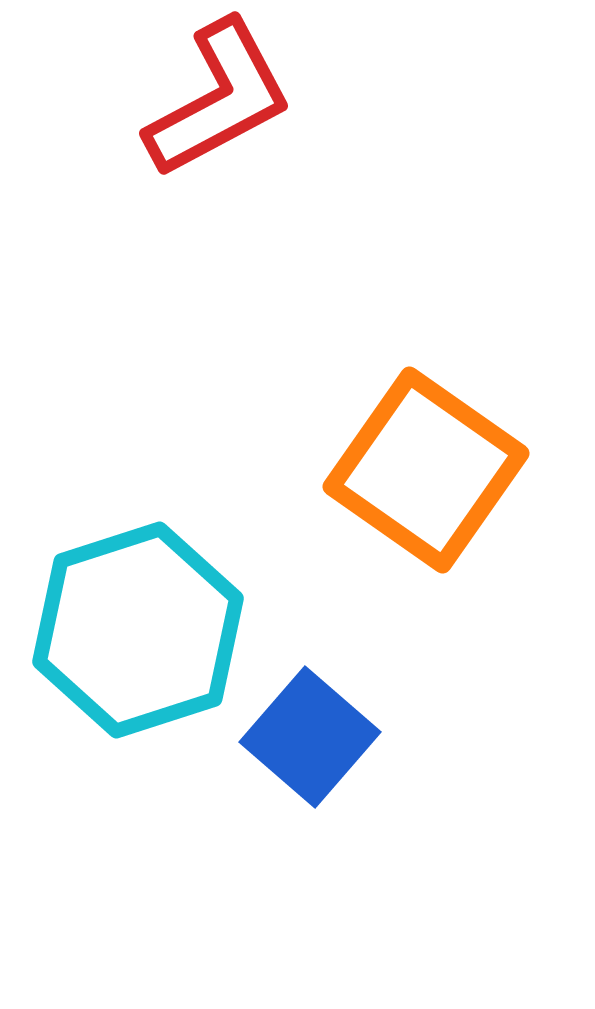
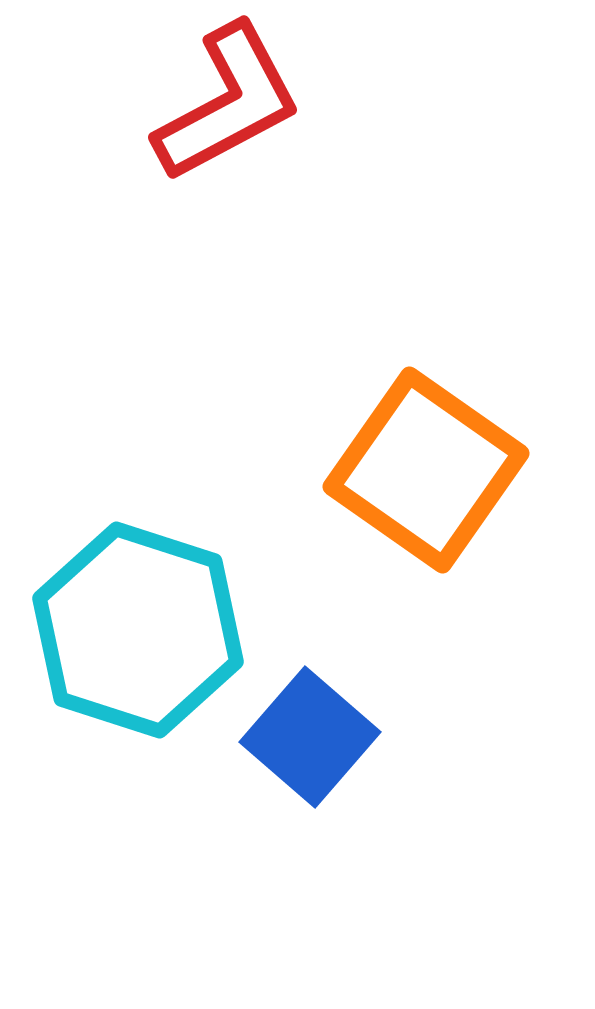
red L-shape: moved 9 px right, 4 px down
cyan hexagon: rotated 24 degrees counterclockwise
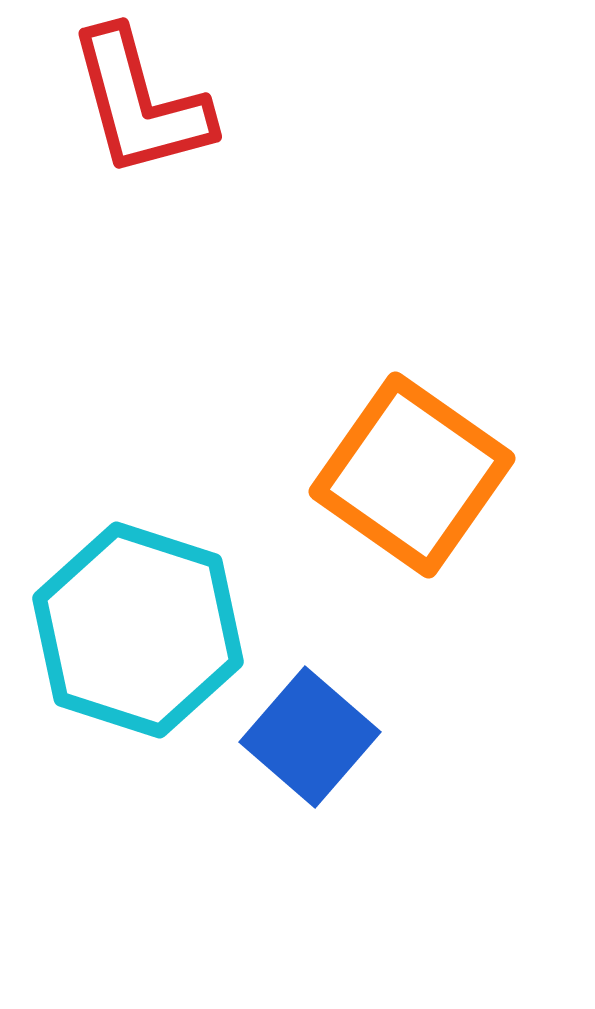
red L-shape: moved 88 px left; rotated 103 degrees clockwise
orange square: moved 14 px left, 5 px down
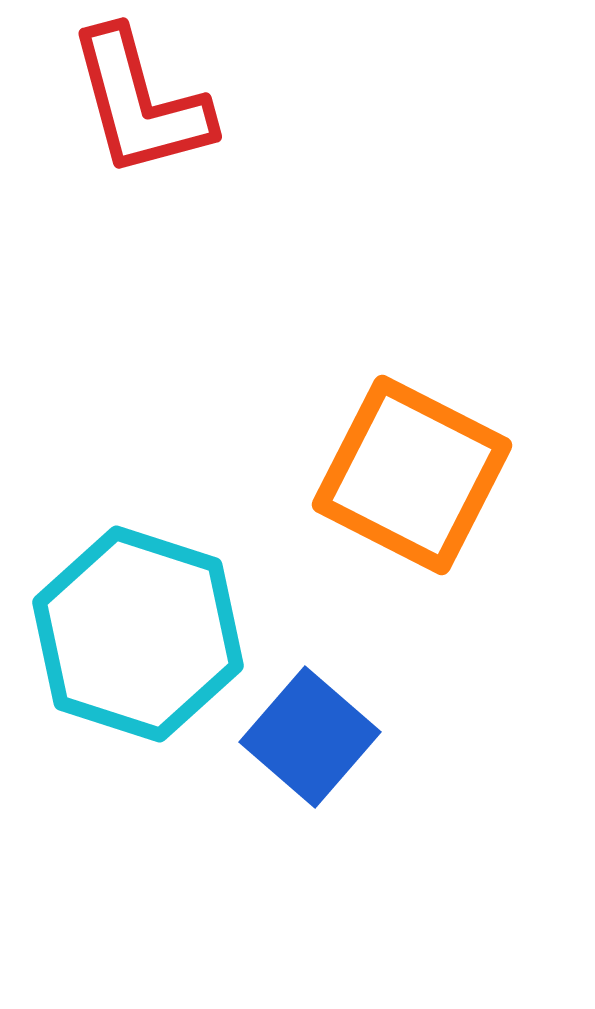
orange square: rotated 8 degrees counterclockwise
cyan hexagon: moved 4 px down
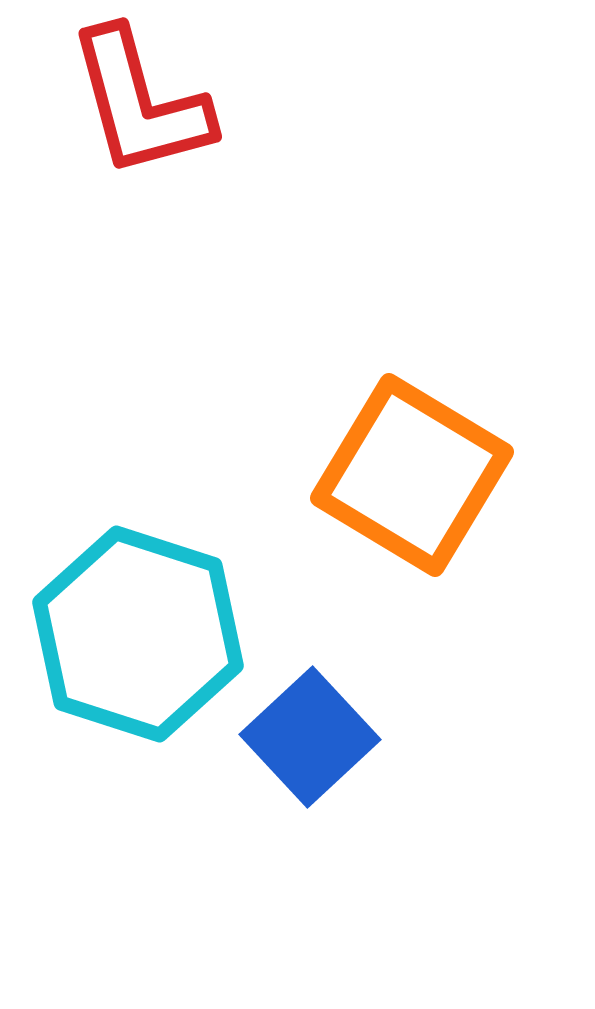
orange square: rotated 4 degrees clockwise
blue square: rotated 6 degrees clockwise
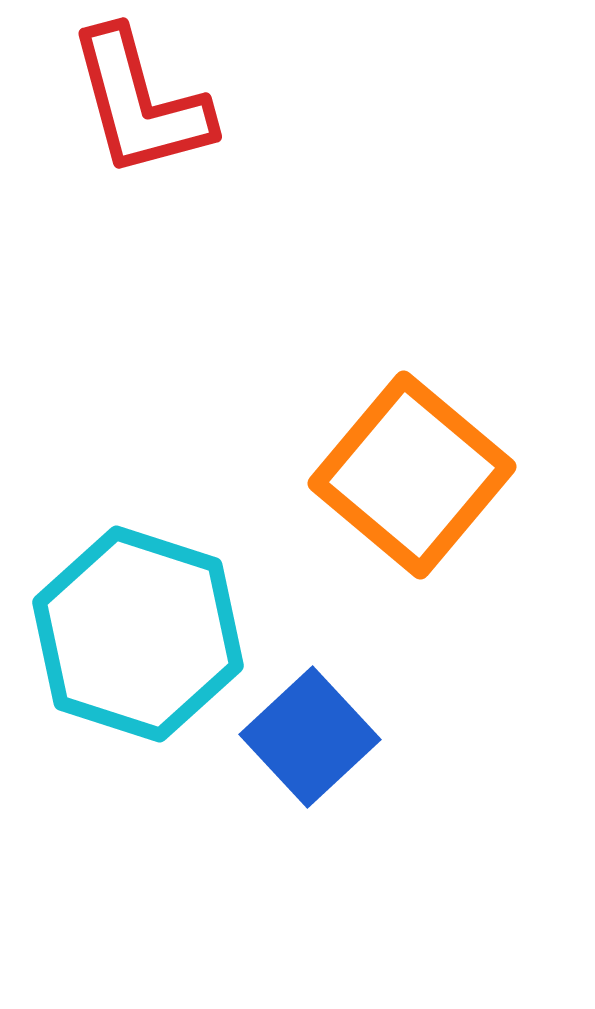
orange square: rotated 9 degrees clockwise
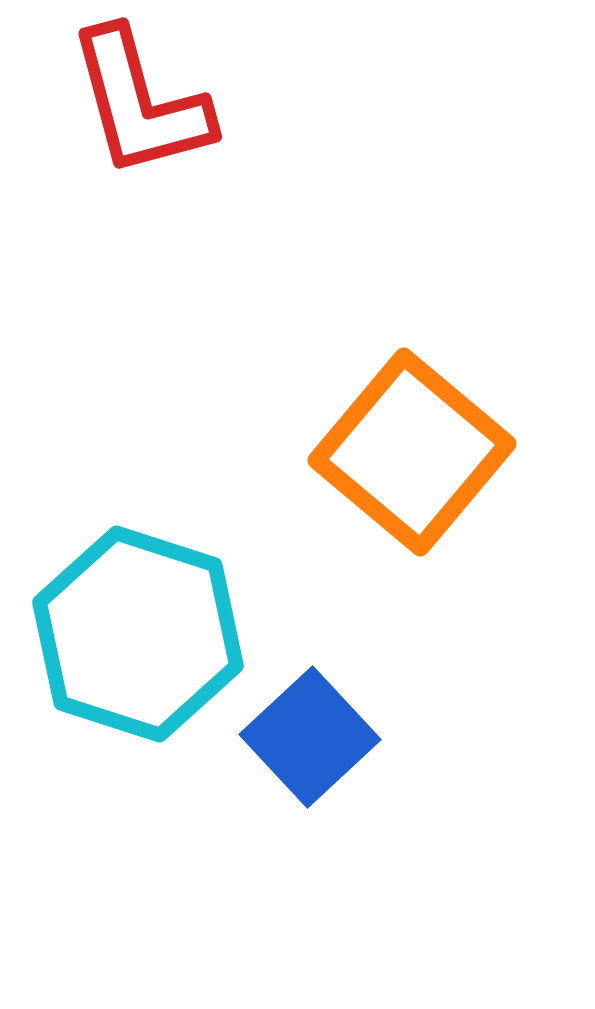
orange square: moved 23 px up
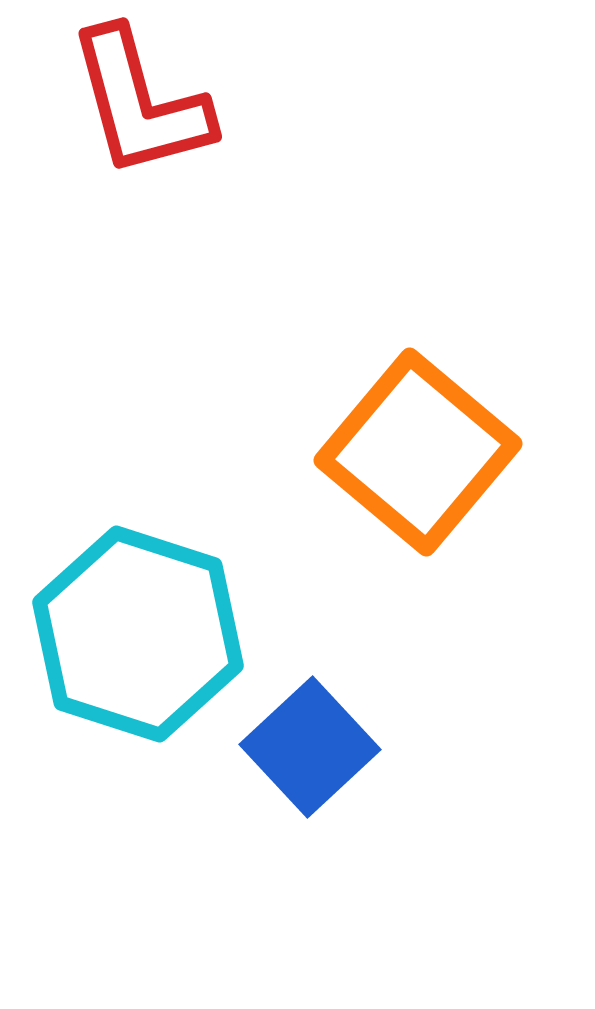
orange square: moved 6 px right
blue square: moved 10 px down
